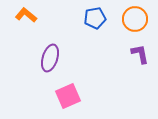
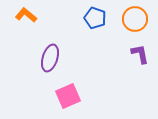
blue pentagon: rotated 30 degrees clockwise
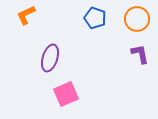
orange L-shape: rotated 65 degrees counterclockwise
orange circle: moved 2 px right
pink square: moved 2 px left, 2 px up
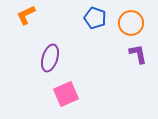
orange circle: moved 6 px left, 4 px down
purple L-shape: moved 2 px left
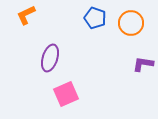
purple L-shape: moved 5 px right, 10 px down; rotated 70 degrees counterclockwise
